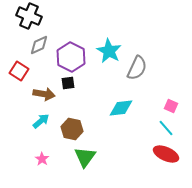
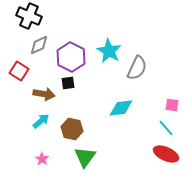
pink square: moved 1 px right, 1 px up; rotated 16 degrees counterclockwise
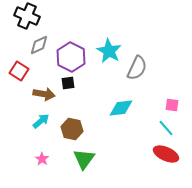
black cross: moved 2 px left
green triangle: moved 1 px left, 2 px down
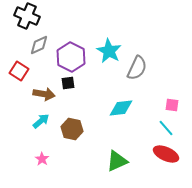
green triangle: moved 33 px right, 2 px down; rotated 30 degrees clockwise
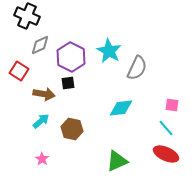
gray diamond: moved 1 px right
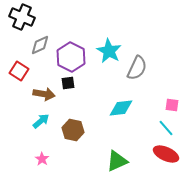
black cross: moved 5 px left, 1 px down
brown hexagon: moved 1 px right, 1 px down
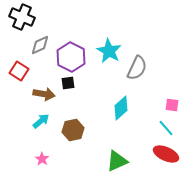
cyan diamond: rotated 35 degrees counterclockwise
brown hexagon: rotated 25 degrees counterclockwise
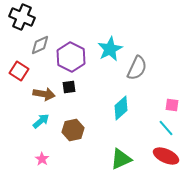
cyan star: moved 1 px right, 2 px up; rotated 15 degrees clockwise
black square: moved 1 px right, 4 px down
red ellipse: moved 2 px down
green triangle: moved 4 px right, 2 px up
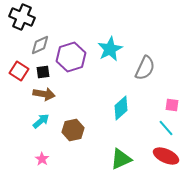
purple hexagon: rotated 16 degrees clockwise
gray semicircle: moved 8 px right
black square: moved 26 px left, 15 px up
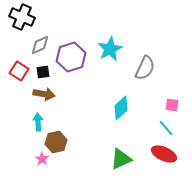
cyan arrow: moved 3 px left, 1 px down; rotated 54 degrees counterclockwise
brown hexagon: moved 17 px left, 12 px down
red ellipse: moved 2 px left, 2 px up
